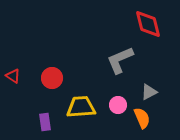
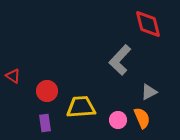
gray L-shape: rotated 24 degrees counterclockwise
red circle: moved 5 px left, 13 px down
pink circle: moved 15 px down
purple rectangle: moved 1 px down
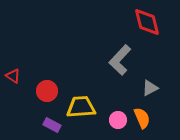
red diamond: moved 1 px left, 2 px up
gray triangle: moved 1 px right, 4 px up
purple rectangle: moved 7 px right, 2 px down; rotated 54 degrees counterclockwise
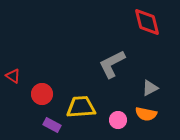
gray L-shape: moved 8 px left, 4 px down; rotated 20 degrees clockwise
red circle: moved 5 px left, 3 px down
orange semicircle: moved 4 px right, 4 px up; rotated 125 degrees clockwise
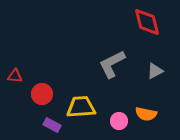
red triangle: moved 2 px right; rotated 28 degrees counterclockwise
gray triangle: moved 5 px right, 17 px up
pink circle: moved 1 px right, 1 px down
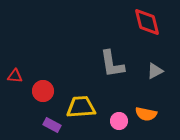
gray L-shape: rotated 72 degrees counterclockwise
red circle: moved 1 px right, 3 px up
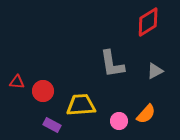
red diamond: moved 1 px right; rotated 72 degrees clockwise
red triangle: moved 2 px right, 6 px down
yellow trapezoid: moved 2 px up
orange semicircle: rotated 60 degrees counterclockwise
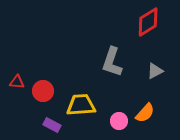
gray L-shape: moved 2 px up; rotated 28 degrees clockwise
orange semicircle: moved 1 px left, 1 px up
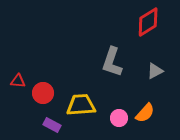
red triangle: moved 1 px right, 1 px up
red circle: moved 2 px down
pink circle: moved 3 px up
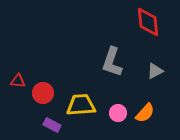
red diamond: rotated 64 degrees counterclockwise
pink circle: moved 1 px left, 5 px up
